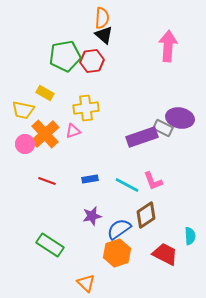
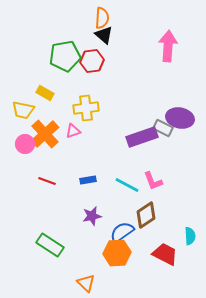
blue rectangle: moved 2 px left, 1 px down
blue semicircle: moved 3 px right, 3 px down
orange hexagon: rotated 16 degrees clockwise
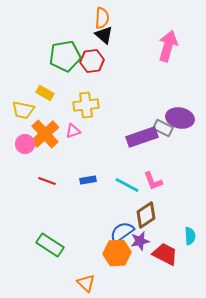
pink arrow: rotated 12 degrees clockwise
yellow cross: moved 3 px up
purple star: moved 48 px right, 25 px down
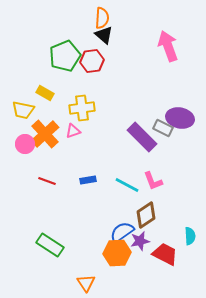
pink arrow: rotated 36 degrees counterclockwise
green pentagon: rotated 12 degrees counterclockwise
yellow cross: moved 4 px left, 3 px down
purple rectangle: rotated 64 degrees clockwise
orange triangle: rotated 12 degrees clockwise
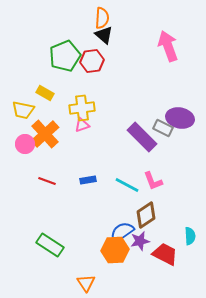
pink triangle: moved 9 px right, 6 px up
orange hexagon: moved 2 px left, 3 px up
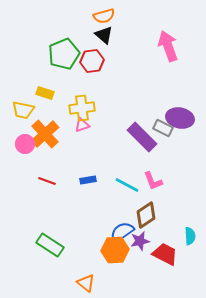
orange semicircle: moved 2 px right, 2 px up; rotated 70 degrees clockwise
green pentagon: moved 1 px left, 2 px up
yellow rectangle: rotated 12 degrees counterclockwise
orange triangle: rotated 18 degrees counterclockwise
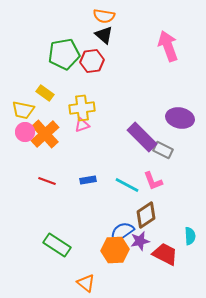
orange semicircle: rotated 25 degrees clockwise
green pentagon: rotated 12 degrees clockwise
yellow rectangle: rotated 18 degrees clockwise
gray rectangle: moved 22 px down
pink circle: moved 12 px up
green rectangle: moved 7 px right
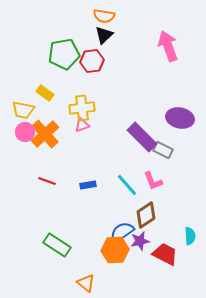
black triangle: rotated 36 degrees clockwise
blue rectangle: moved 5 px down
cyan line: rotated 20 degrees clockwise
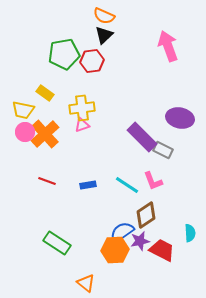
orange semicircle: rotated 15 degrees clockwise
cyan line: rotated 15 degrees counterclockwise
cyan semicircle: moved 3 px up
green rectangle: moved 2 px up
red trapezoid: moved 3 px left, 4 px up
